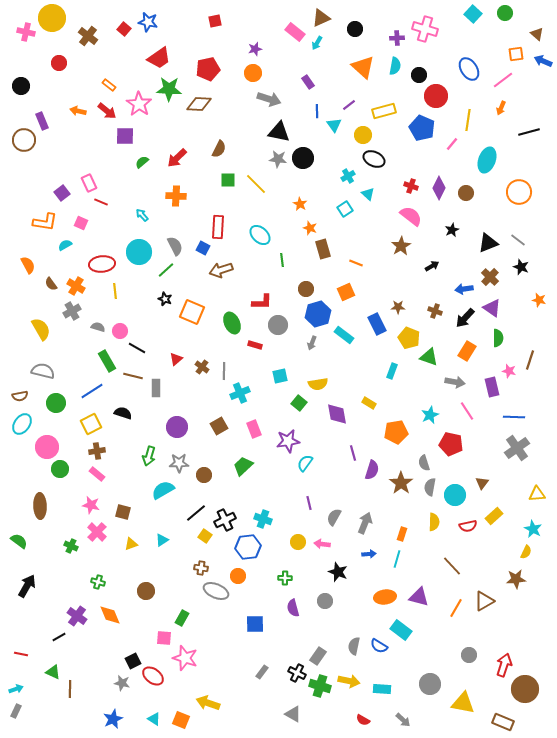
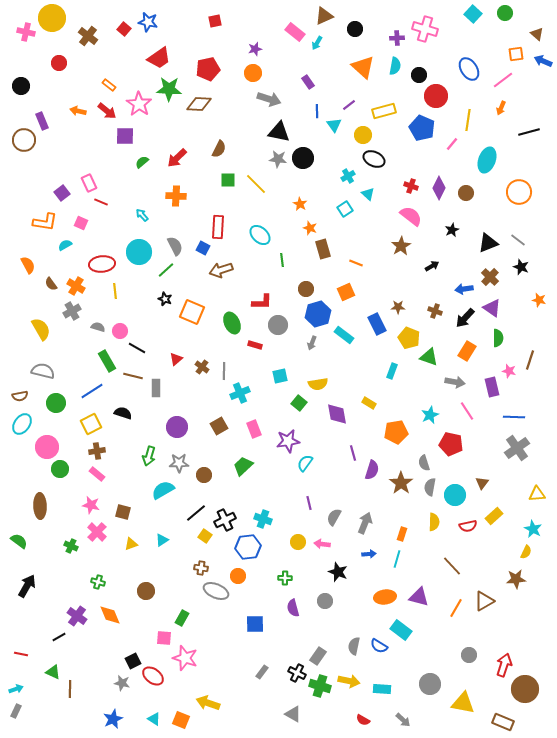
brown triangle at (321, 18): moved 3 px right, 2 px up
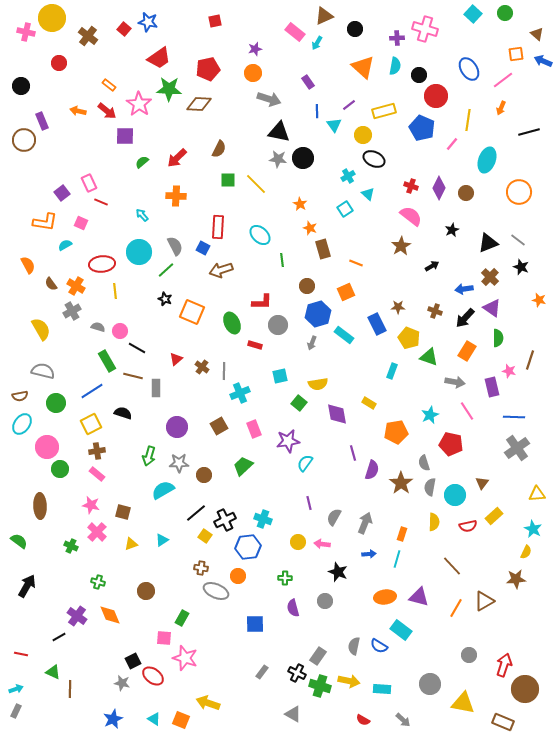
brown circle at (306, 289): moved 1 px right, 3 px up
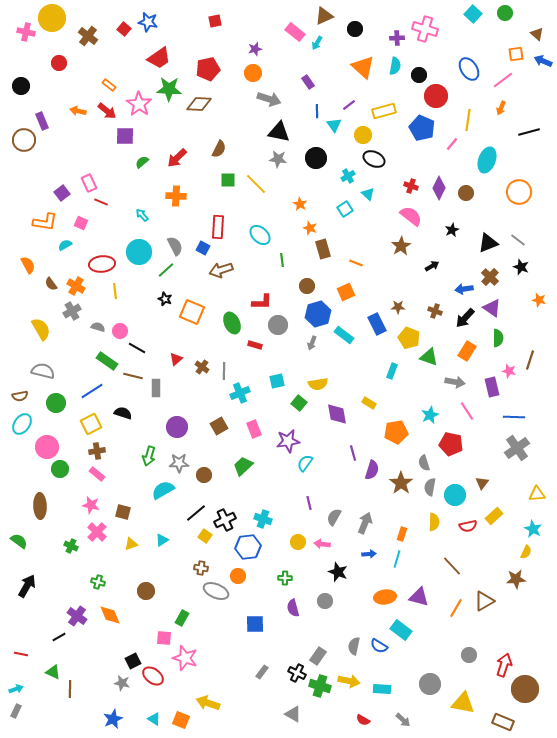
black circle at (303, 158): moved 13 px right
green rectangle at (107, 361): rotated 25 degrees counterclockwise
cyan square at (280, 376): moved 3 px left, 5 px down
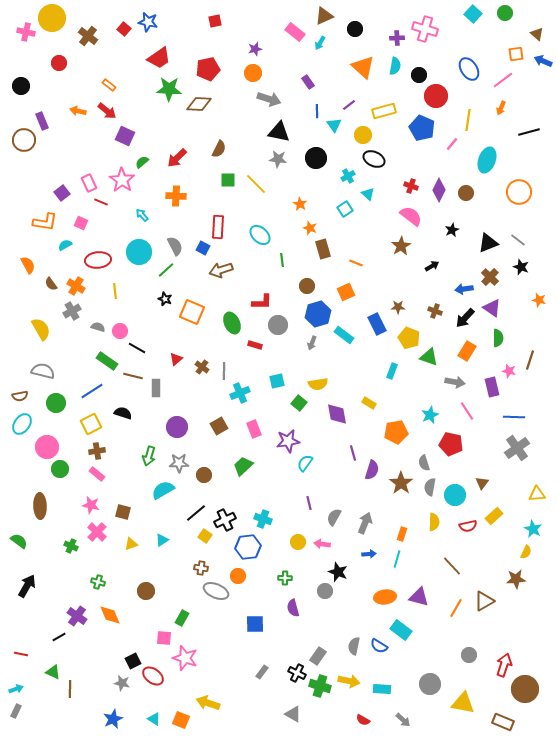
cyan arrow at (317, 43): moved 3 px right
pink star at (139, 104): moved 17 px left, 76 px down
purple square at (125, 136): rotated 24 degrees clockwise
purple diamond at (439, 188): moved 2 px down
red ellipse at (102, 264): moved 4 px left, 4 px up
gray circle at (325, 601): moved 10 px up
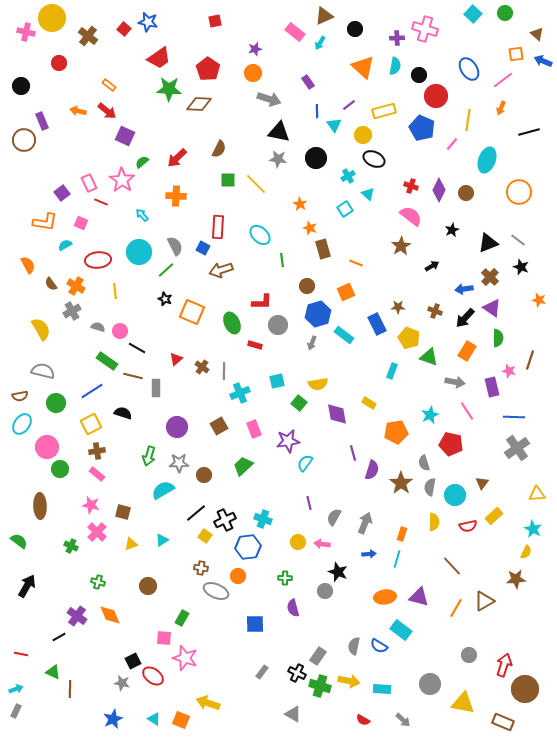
red pentagon at (208, 69): rotated 25 degrees counterclockwise
brown circle at (146, 591): moved 2 px right, 5 px up
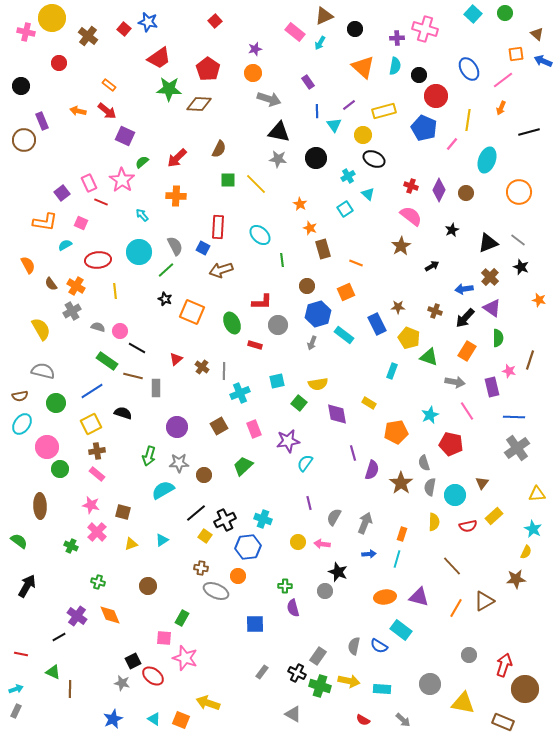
red square at (215, 21): rotated 32 degrees counterclockwise
blue pentagon at (422, 128): moved 2 px right
green cross at (285, 578): moved 8 px down
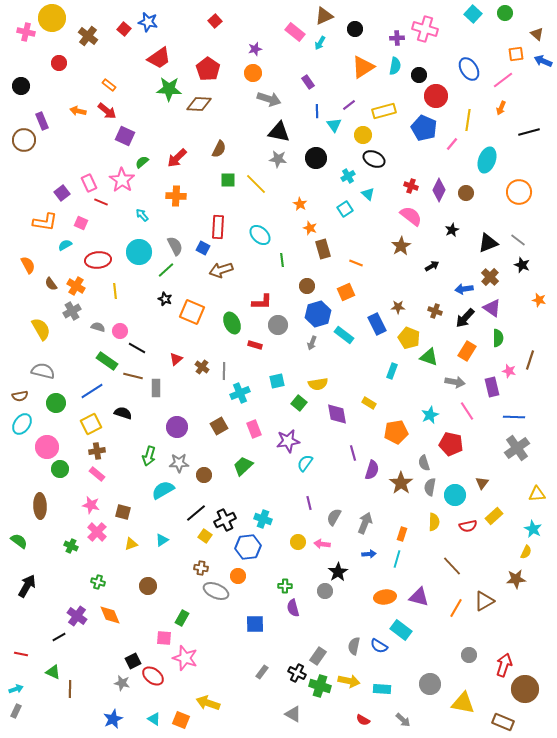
orange triangle at (363, 67): rotated 45 degrees clockwise
black star at (521, 267): moved 1 px right, 2 px up
black star at (338, 572): rotated 18 degrees clockwise
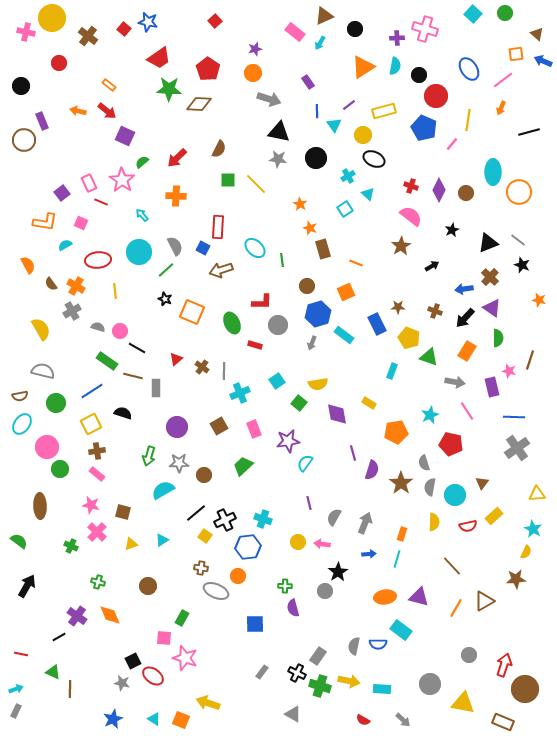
cyan ellipse at (487, 160): moved 6 px right, 12 px down; rotated 20 degrees counterclockwise
cyan ellipse at (260, 235): moved 5 px left, 13 px down
cyan square at (277, 381): rotated 21 degrees counterclockwise
blue semicircle at (379, 646): moved 1 px left, 2 px up; rotated 30 degrees counterclockwise
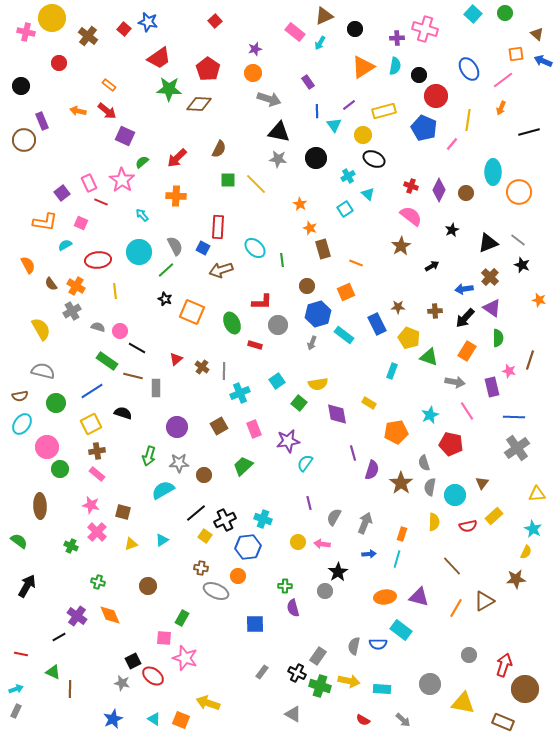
brown cross at (435, 311): rotated 24 degrees counterclockwise
